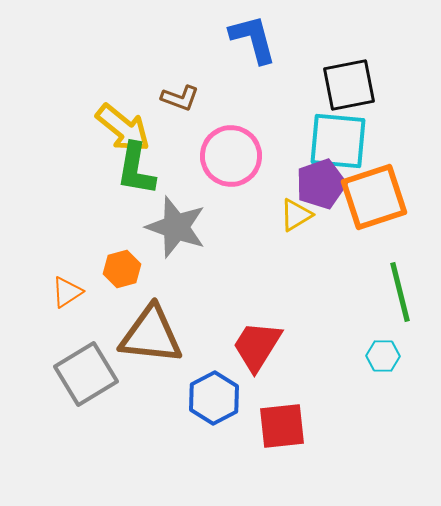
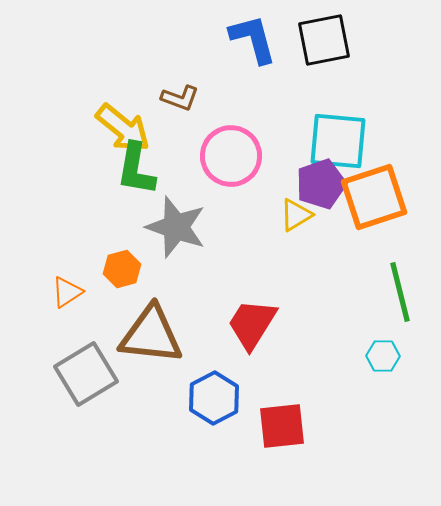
black square: moved 25 px left, 45 px up
red trapezoid: moved 5 px left, 22 px up
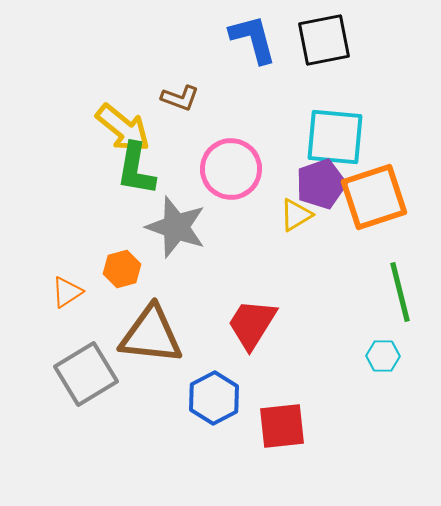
cyan square: moved 3 px left, 4 px up
pink circle: moved 13 px down
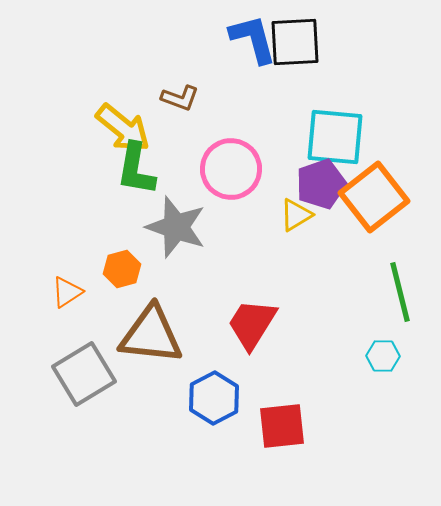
black square: moved 29 px left, 2 px down; rotated 8 degrees clockwise
orange square: rotated 20 degrees counterclockwise
gray square: moved 2 px left
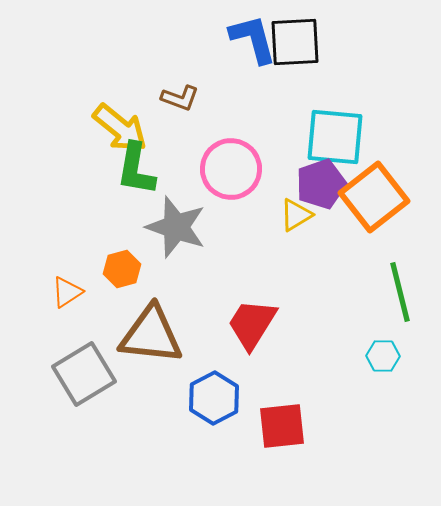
yellow arrow: moved 3 px left
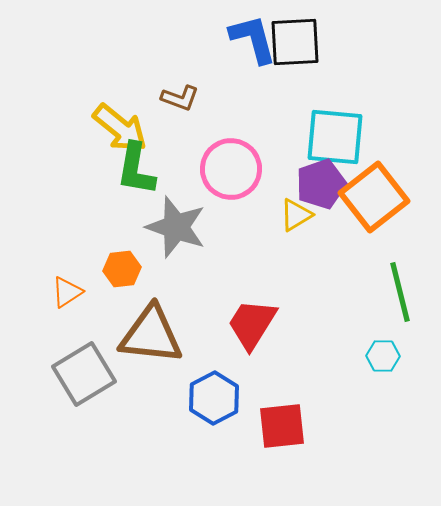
orange hexagon: rotated 9 degrees clockwise
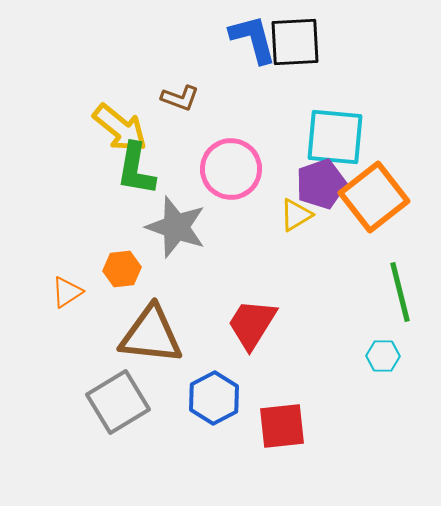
gray square: moved 34 px right, 28 px down
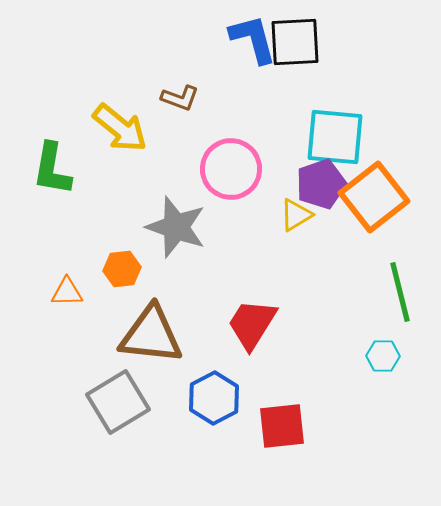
green L-shape: moved 84 px left
orange triangle: rotated 32 degrees clockwise
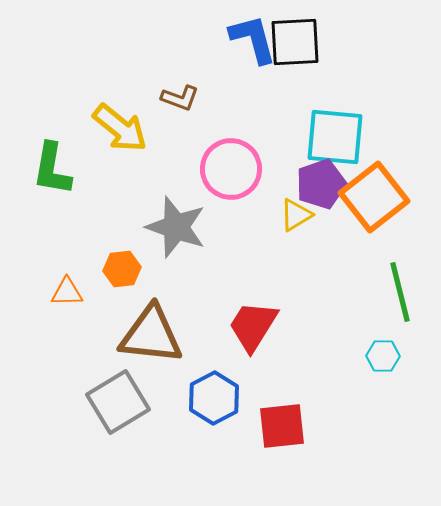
red trapezoid: moved 1 px right, 2 px down
